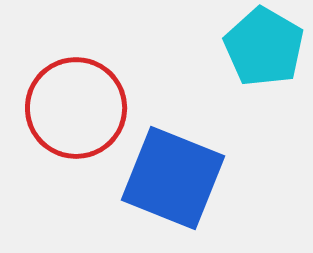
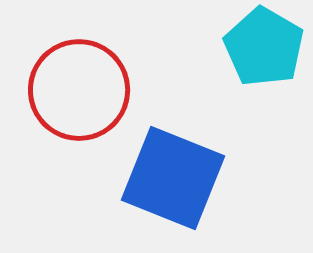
red circle: moved 3 px right, 18 px up
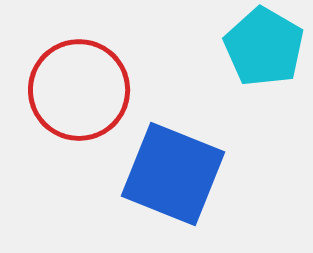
blue square: moved 4 px up
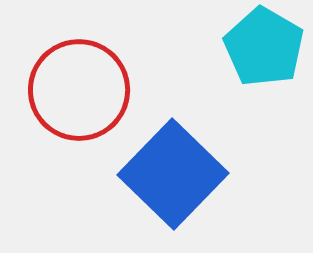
blue square: rotated 22 degrees clockwise
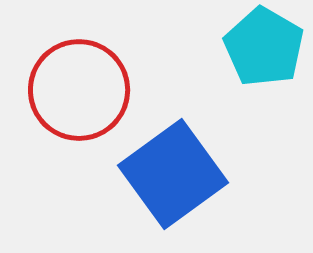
blue square: rotated 10 degrees clockwise
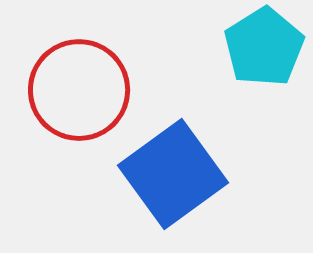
cyan pentagon: rotated 10 degrees clockwise
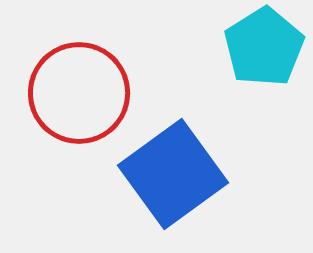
red circle: moved 3 px down
